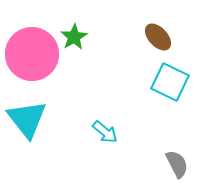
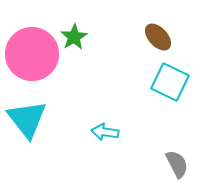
cyan arrow: rotated 148 degrees clockwise
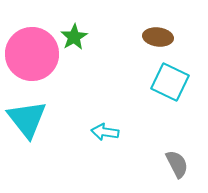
brown ellipse: rotated 40 degrees counterclockwise
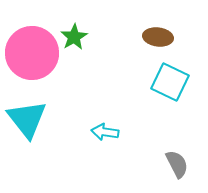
pink circle: moved 1 px up
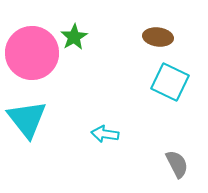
cyan arrow: moved 2 px down
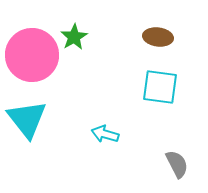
pink circle: moved 2 px down
cyan square: moved 10 px left, 5 px down; rotated 18 degrees counterclockwise
cyan arrow: rotated 8 degrees clockwise
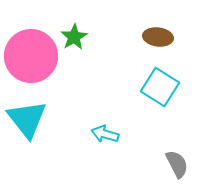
pink circle: moved 1 px left, 1 px down
cyan square: rotated 24 degrees clockwise
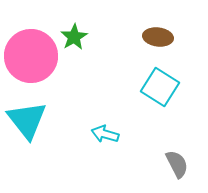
cyan triangle: moved 1 px down
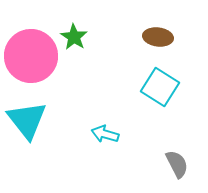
green star: rotated 8 degrees counterclockwise
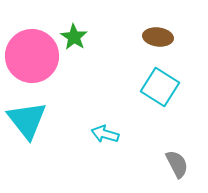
pink circle: moved 1 px right
